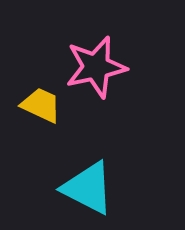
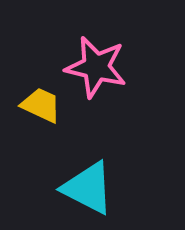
pink star: rotated 26 degrees clockwise
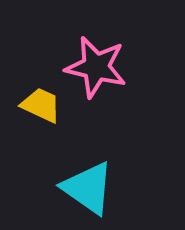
cyan triangle: rotated 8 degrees clockwise
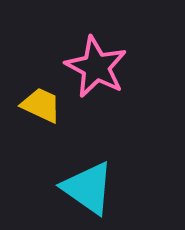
pink star: rotated 14 degrees clockwise
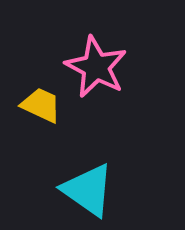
cyan triangle: moved 2 px down
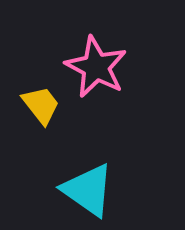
yellow trapezoid: rotated 27 degrees clockwise
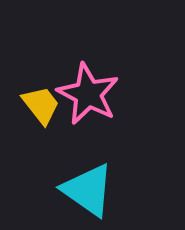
pink star: moved 8 px left, 27 px down
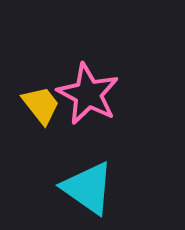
cyan triangle: moved 2 px up
